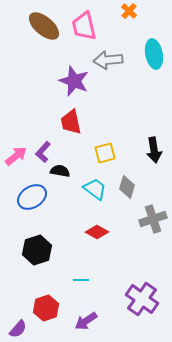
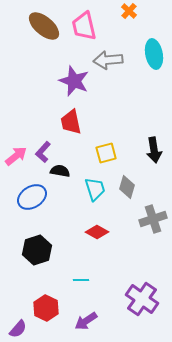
yellow square: moved 1 px right
cyan trapezoid: rotated 35 degrees clockwise
red hexagon: rotated 15 degrees counterclockwise
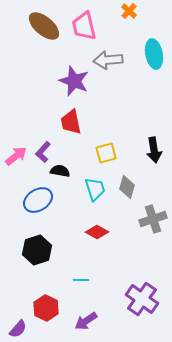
blue ellipse: moved 6 px right, 3 px down
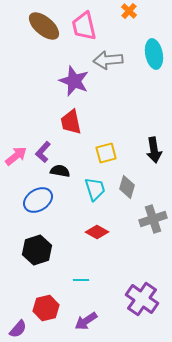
red hexagon: rotated 20 degrees clockwise
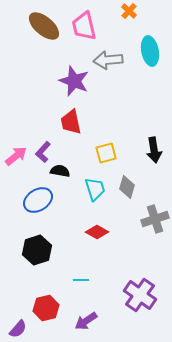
cyan ellipse: moved 4 px left, 3 px up
gray cross: moved 2 px right
purple cross: moved 2 px left, 4 px up
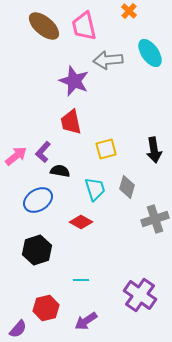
cyan ellipse: moved 2 px down; rotated 24 degrees counterclockwise
yellow square: moved 4 px up
red diamond: moved 16 px left, 10 px up
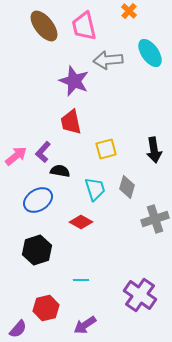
brown ellipse: rotated 12 degrees clockwise
purple arrow: moved 1 px left, 4 px down
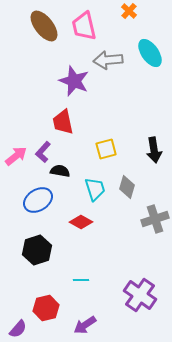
red trapezoid: moved 8 px left
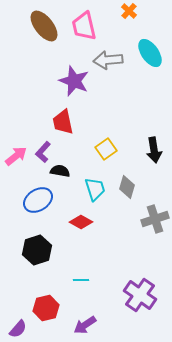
yellow square: rotated 20 degrees counterclockwise
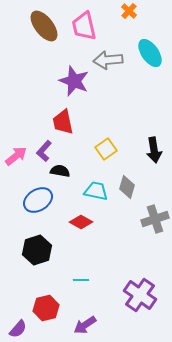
purple L-shape: moved 1 px right, 1 px up
cyan trapezoid: moved 1 px right, 2 px down; rotated 60 degrees counterclockwise
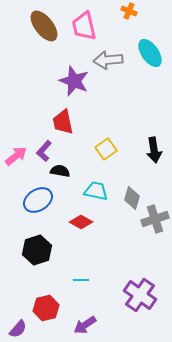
orange cross: rotated 21 degrees counterclockwise
gray diamond: moved 5 px right, 11 px down
